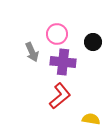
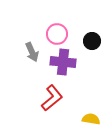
black circle: moved 1 px left, 1 px up
red L-shape: moved 8 px left, 2 px down
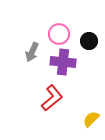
pink circle: moved 2 px right
black circle: moved 3 px left
gray arrow: rotated 48 degrees clockwise
yellow semicircle: rotated 54 degrees counterclockwise
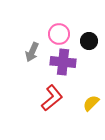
yellow semicircle: moved 16 px up
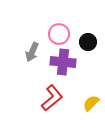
black circle: moved 1 px left, 1 px down
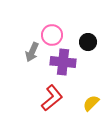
pink circle: moved 7 px left, 1 px down
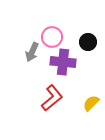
pink circle: moved 2 px down
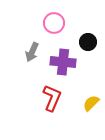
pink circle: moved 2 px right, 14 px up
red L-shape: rotated 28 degrees counterclockwise
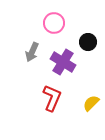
purple cross: rotated 25 degrees clockwise
